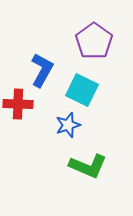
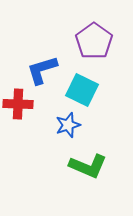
blue L-shape: rotated 136 degrees counterclockwise
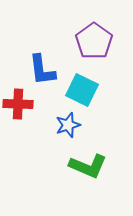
blue L-shape: rotated 80 degrees counterclockwise
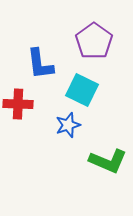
blue L-shape: moved 2 px left, 6 px up
green L-shape: moved 20 px right, 5 px up
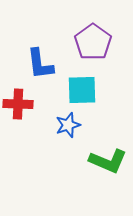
purple pentagon: moved 1 px left, 1 px down
cyan square: rotated 28 degrees counterclockwise
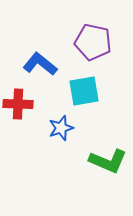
purple pentagon: rotated 24 degrees counterclockwise
blue L-shape: rotated 136 degrees clockwise
cyan square: moved 2 px right, 1 px down; rotated 8 degrees counterclockwise
blue star: moved 7 px left, 3 px down
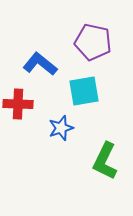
green L-shape: moved 3 px left; rotated 93 degrees clockwise
